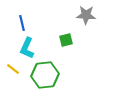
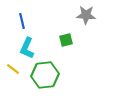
blue line: moved 2 px up
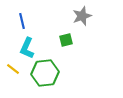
gray star: moved 4 px left, 1 px down; rotated 24 degrees counterclockwise
green hexagon: moved 2 px up
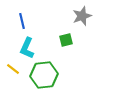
green hexagon: moved 1 px left, 2 px down
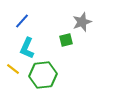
gray star: moved 6 px down
blue line: rotated 56 degrees clockwise
green hexagon: moved 1 px left
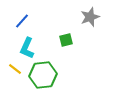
gray star: moved 8 px right, 5 px up
yellow line: moved 2 px right
